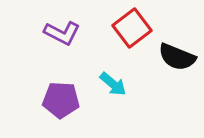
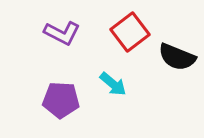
red square: moved 2 px left, 4 px down
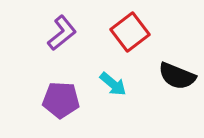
purple L-shape: rotated 66 degrees counterclockwise
black semicircle: moved 19 px down
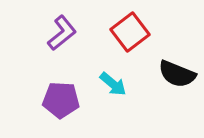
black semicircle: moved 2 px up
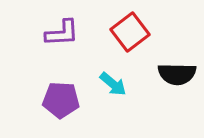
purple L-shape: rotated 36 degrees clockwise
black semicircle: rotated 21 degrees counterclockwise
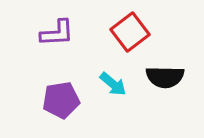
purple L-shape: moved 5 px left
black semicircle: moved 12 px left, 3 px down
purple pentagon: rotated 12 degrees counterclockwise
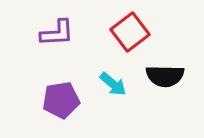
black semicircle: moved 1 px up
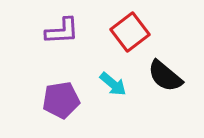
purple L-shape: moved 5 px right, 2 px up
black semicircle: rotated 39 degrees clockwise
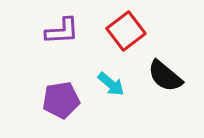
red square: moved 4 px left, 1 px up
cyan arrow: moved 2 px left
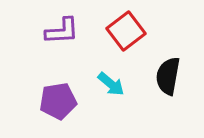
black semicircle: moved 3 px right; rotated 60 degrees clockwise
purple pentagon: moved 3 px left, 1 px down
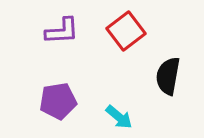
cyan arrow: moved 8 px right, 33 px down
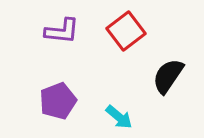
purple L-shape: rotated 9 degrees clockwise
black semicircle: rotated 24 degrees clockwise
purple pentagon: rotated 12 degrees counterclockwise
